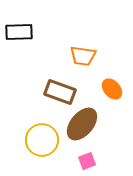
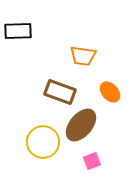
black rectangle: moved 1 px left, 1 px up
orange ellipse: moved 2 px left, 3 px down
brown ellipse: moved 1 px left, 1 px down
yellow circle: moved 1 px right, 2 px down
pink square: moved 5 px right
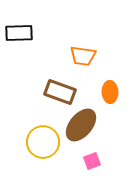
black rectangle: moved 1 px right, 2 px down
orange ellipse: rotated 40 degrees clockwise
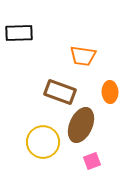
brown ellipse: rotated 16 degrees counterclockwise
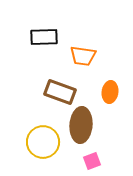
black rectangle: moved 25 px right, 4 px down
orange ellipse: rotated 10 degrees clockwise
brown ellipse: rotated 20 degrees counterclockwise
